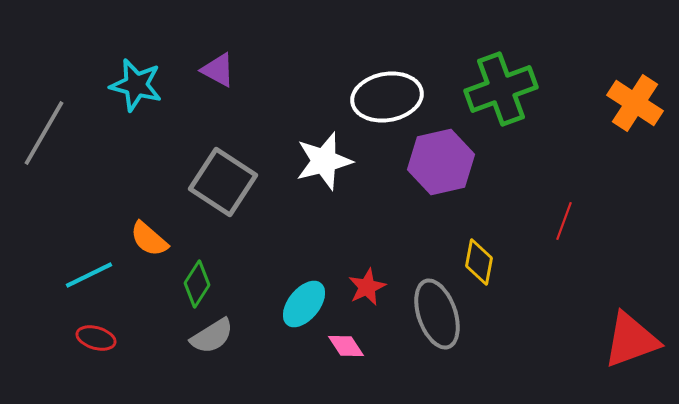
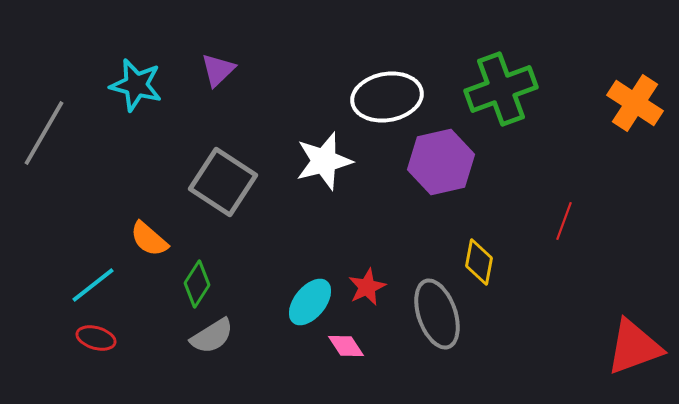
purple triangle: rotated 48 degrees clockwise
cyan line: moved 4 px right, 10 px down; rotated 12 degrees counterclockwise
cyan ellipse: moved 6 px right, 2 px up
red triangle: moved 3 px right, 7 px down
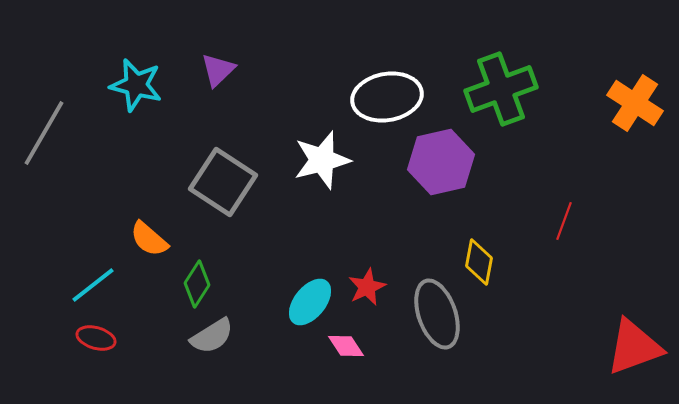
white star: moved 2 px left, 1 px up
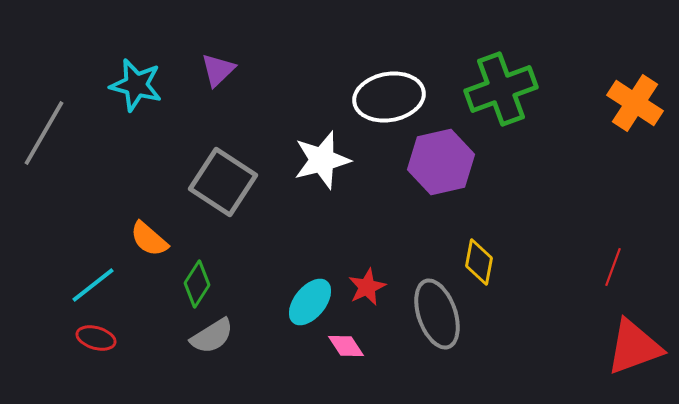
white ellipse: moved 2 px right
red line: moved 49 px right, 46 px down
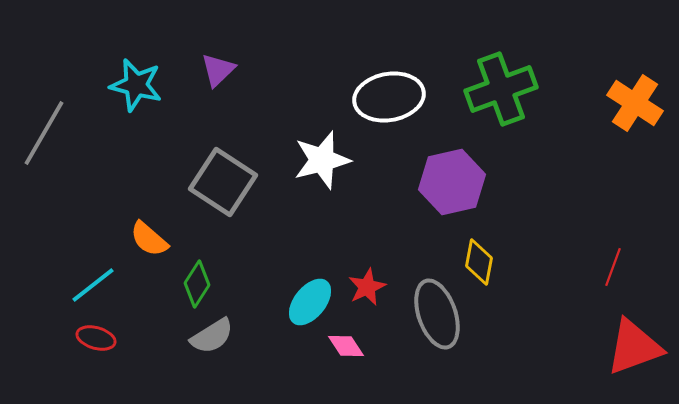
purple hexagon: moved 11 px right, 20 px down
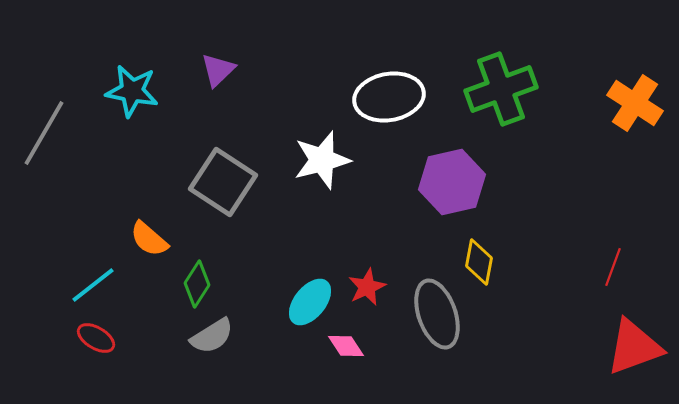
cyan star: moved 4 px left, 6 px down; rotated 4 degrees counterclockwise
red ellipse: rotated 15 degrees clockwise
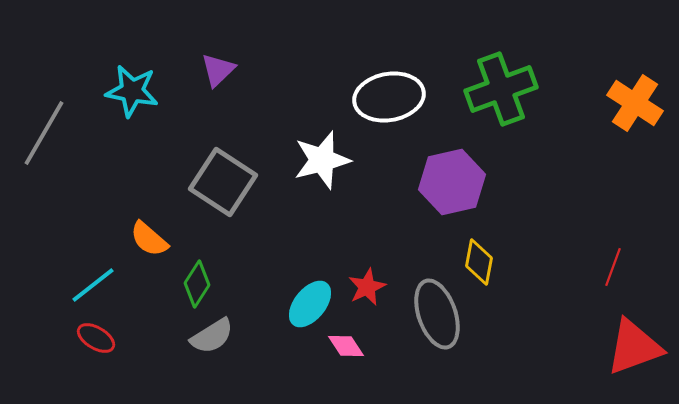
cyan ellipse: moved 2 px down
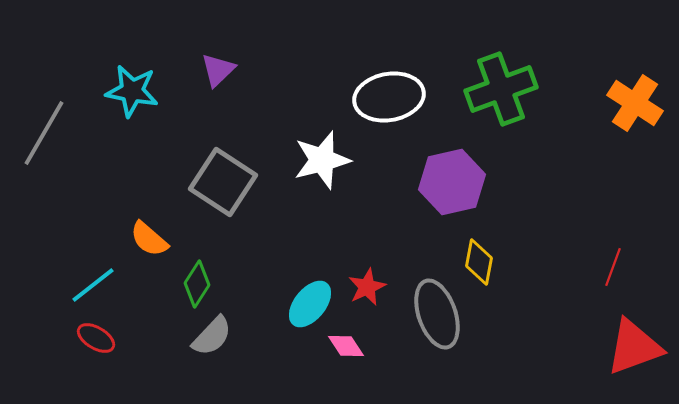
gray semicircle: rotated 15 degrees counterclockwise
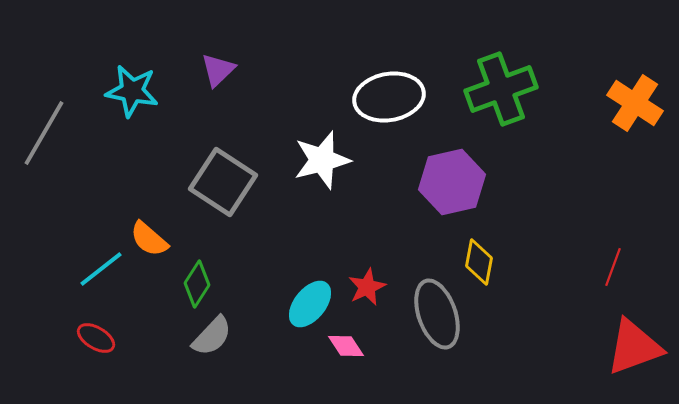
cyan line: moved 8 px right, 16 px up
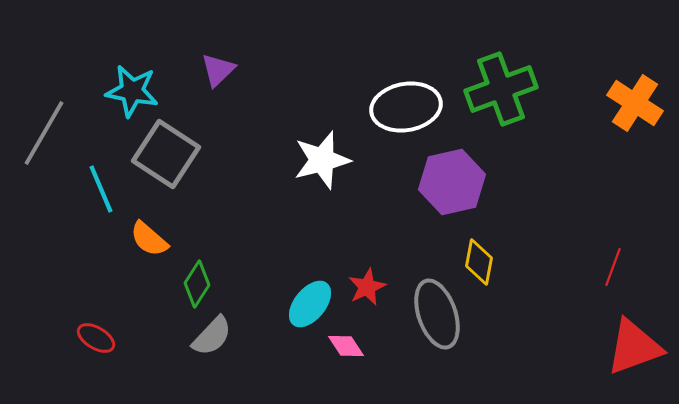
white ellipse: moved 17 px right, 10 px down
gray square: moved 57 px left, 28 px up
cyan line: moved 80 px up; rotated 75 degrees counterclockwise
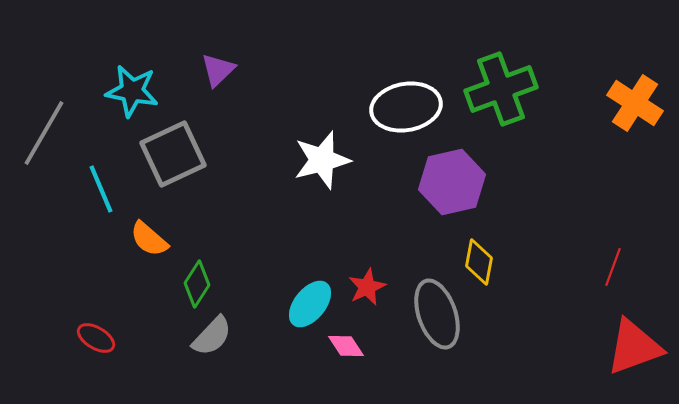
gray square: moved 7 px right; rotated 32 degrees clockwise
